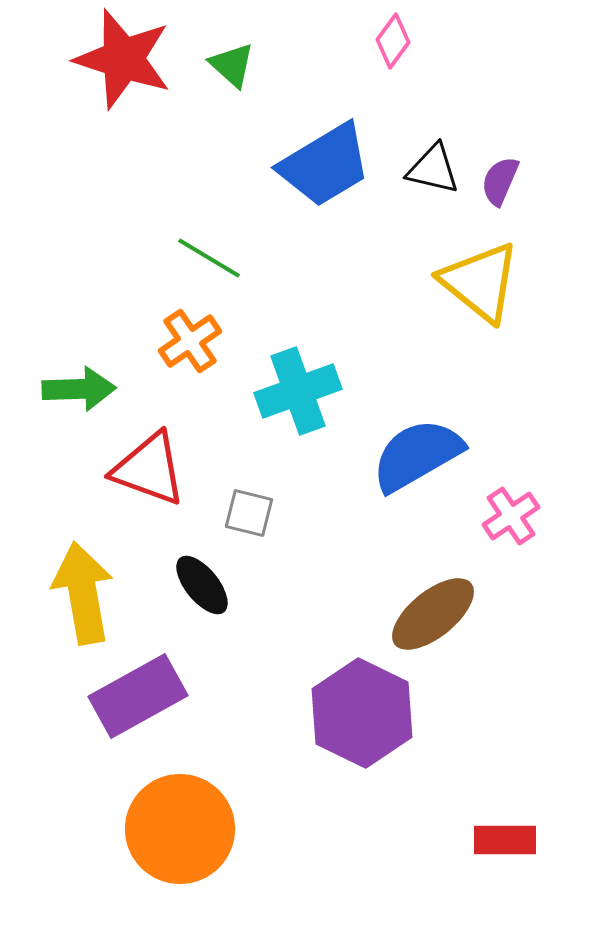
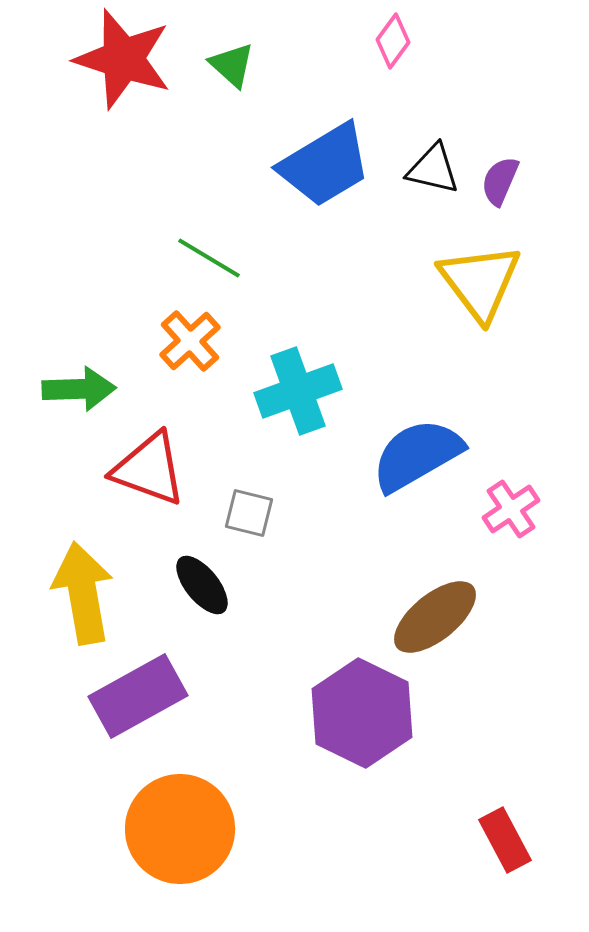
yellow triangle: rotated 14 degrees clockwise
orange cross: rotated 8 degrees counterclockwise
pink cross: moved 7 px up
brown ellipse: moved 2 px right, 3 px down
red rectangle: rotated 62 degrees clockwise
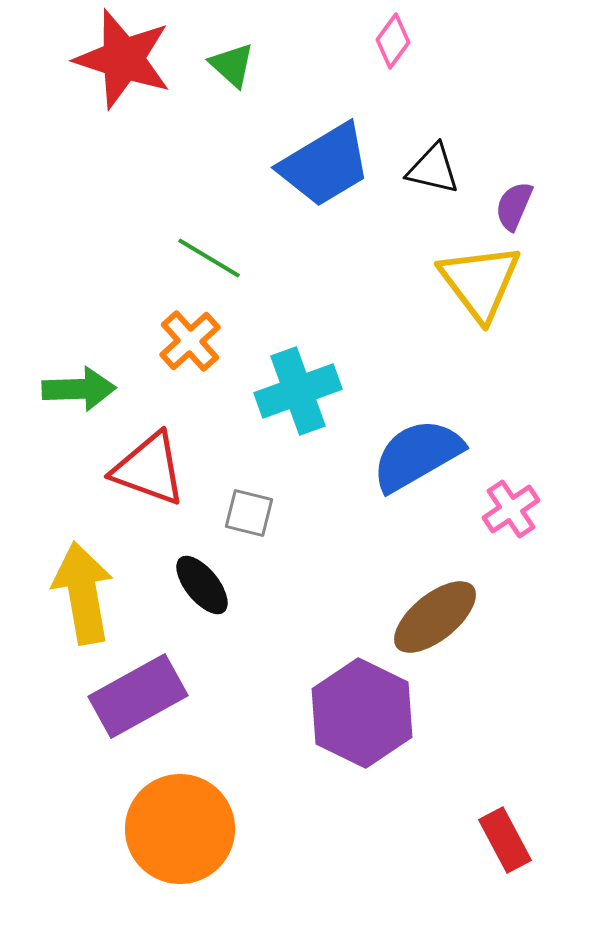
purple semicircle: moved 14 px right, 25 px down
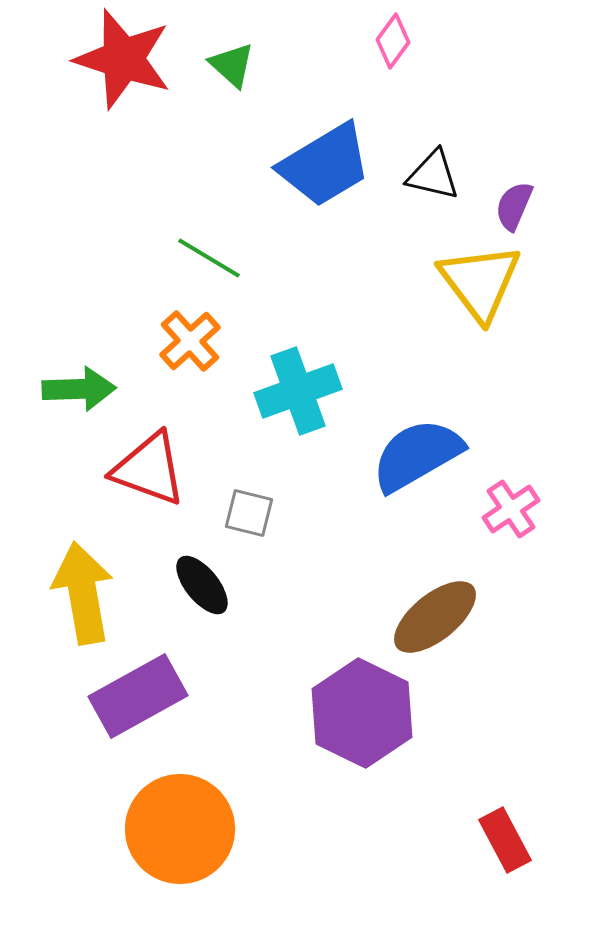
black triangle: moved 6 px down
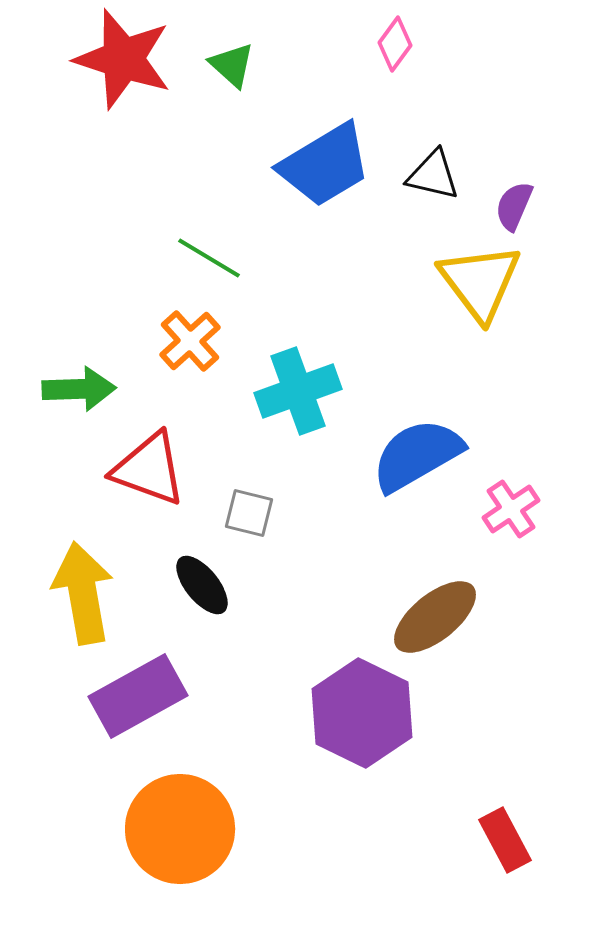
pink diamond: moved 2 px right, 3 px down
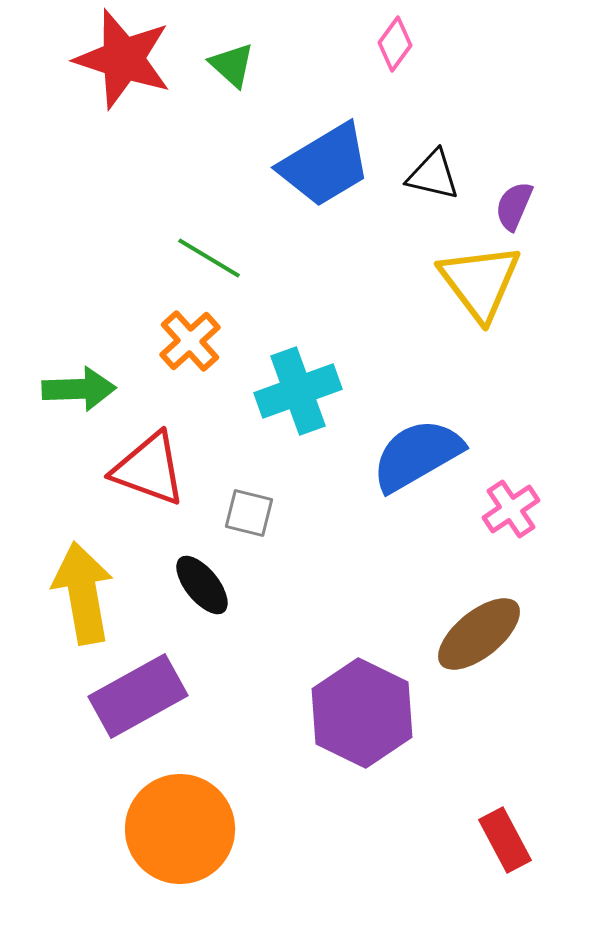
brown ellipse: moved 44 px right, 17 px down
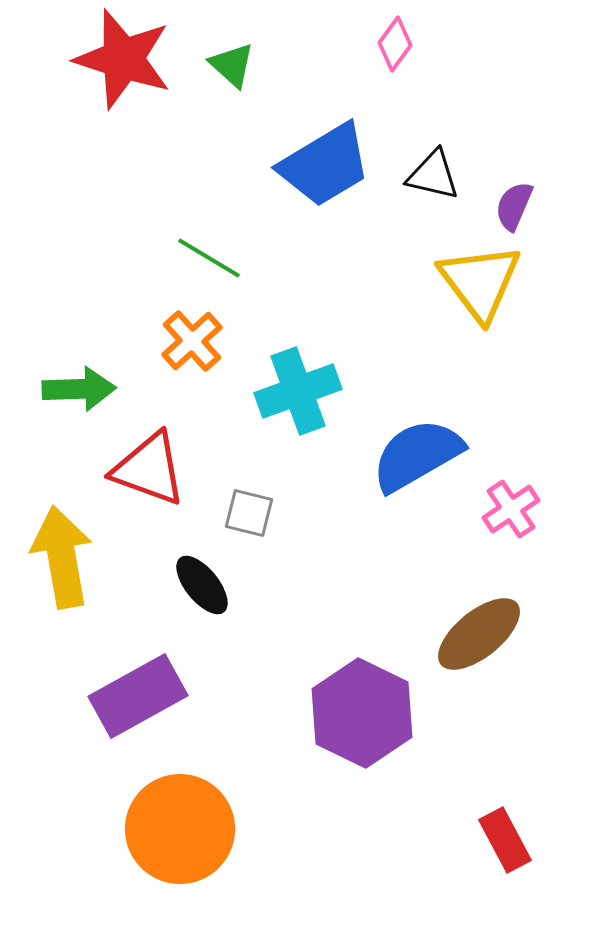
orange cross: moved 2 px right
yellow arrow: moved 21 px left, 36 px up
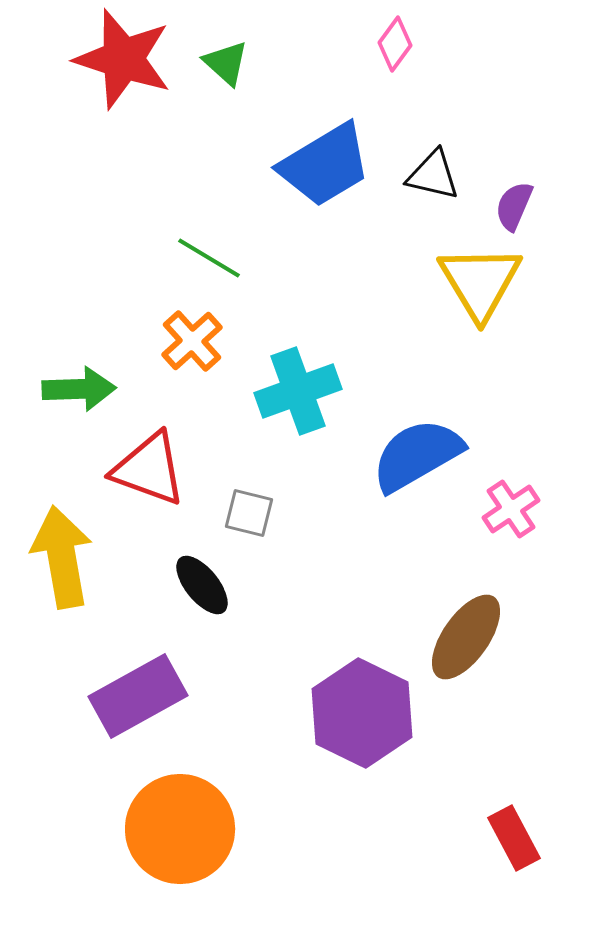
green triangle: moved 6 px left, 2 px up
yellow triangle: rotated 6 degrees clockwise
brown ellipse: moved 13 px left, 3 px down; rotated 16 degrees counterclockwise
red rectangle: moved 9 px right, 2 px up
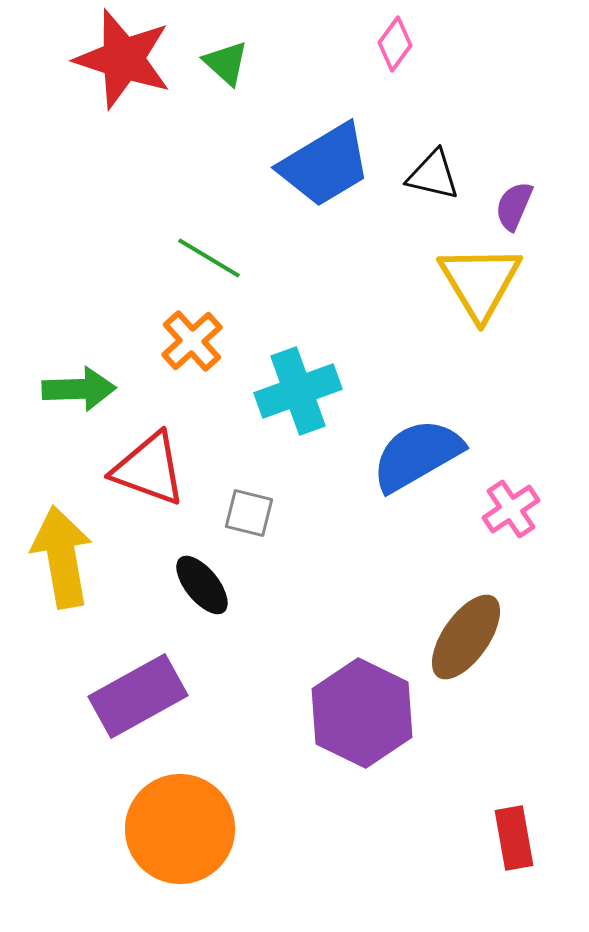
red rectangle: rotated 18 degrees clockwise
